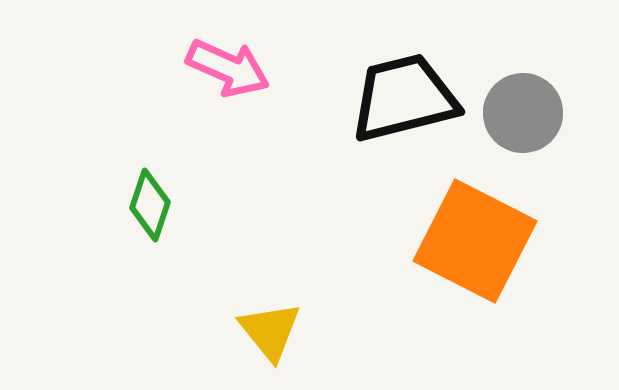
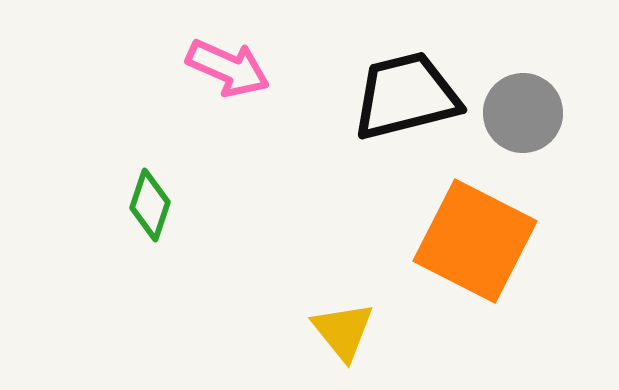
black trapezoid: moved 2 px right, 2 px up
yellow triangle: moved 73 px right
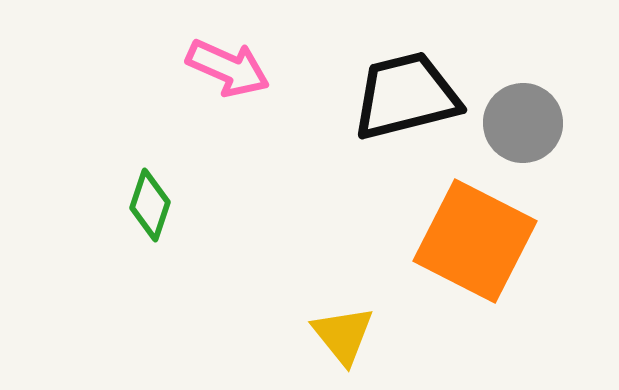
gray circle: moved 10 px down
yellow triangle: moved 4 px down
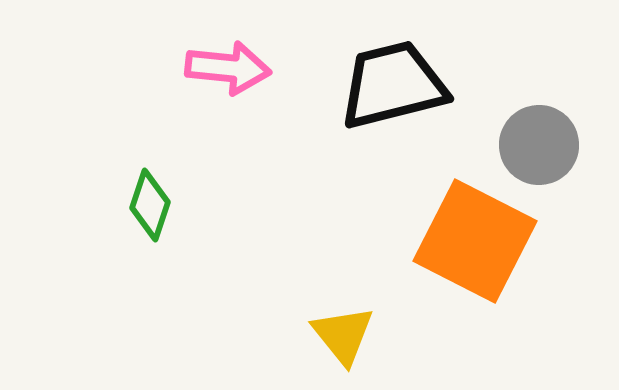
pink arrow: rotated 18 degrees counterclockwise
black trapezoid: moved 13 px left, 11 px up
gray circle: moved 16 px right, 22 px down
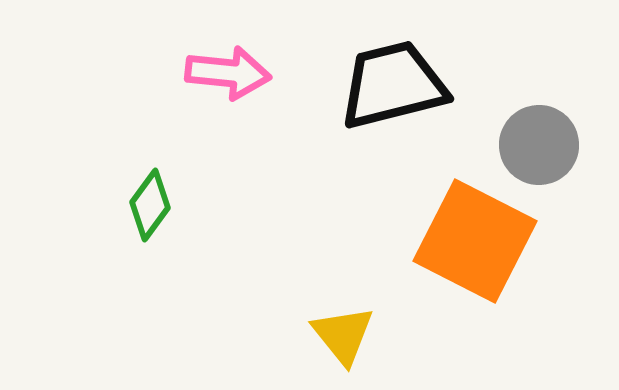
pink arrow: moved 5 px down
green diamond: rotated 18 degrees clockwise
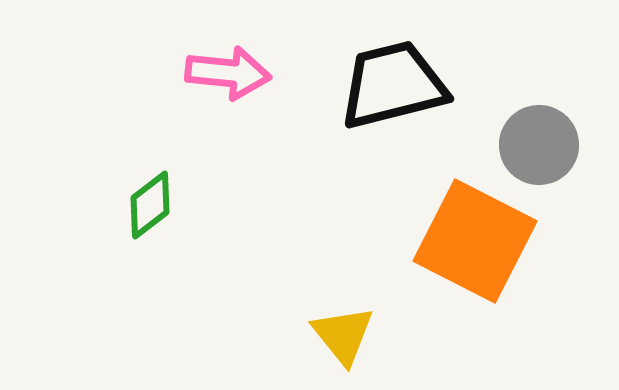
green diamond: rotated 16 degrees clockwise
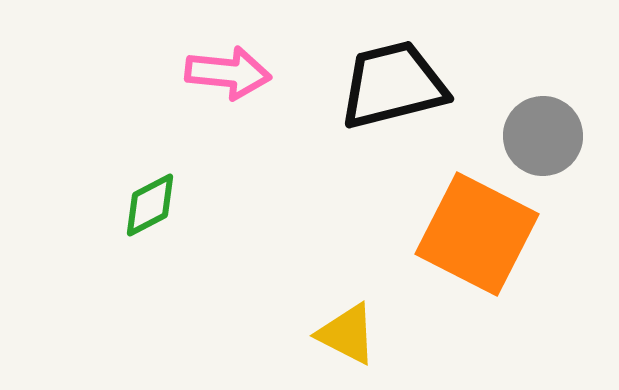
gray circle: moved 4 px right, 9 px up
green diamond: rotated 10 degrees clockwise
orange square: moved 2 px right, 7 px up
yellow triangle: moved 4 px right, 1 px up; rotated 24 degrees counterclockwise
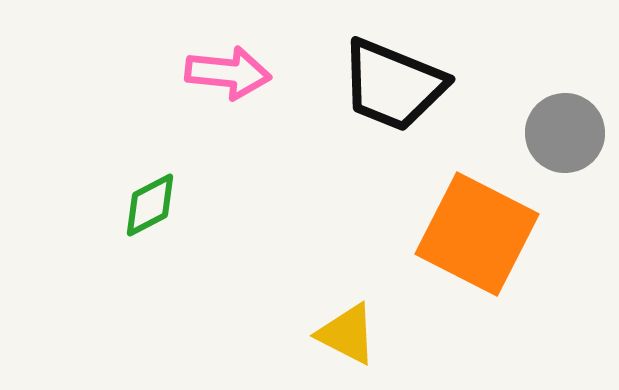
black trapezoid: rotated 144 degrees counterclockwise
gray circle: moved 22 px right, 3 px up
